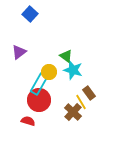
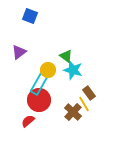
blue square: moved 2 px down; rotated 21 degrees counterclockwise
yellow circle: moved 1 px left, 2 px up
yellow line: moved 3 px right, 2 px down
red semicircle: rotated 56 degrees counterclockwise
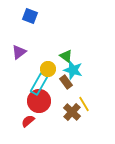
yellow circle: moved 1 px up
brown rectangle: moved 23 px left, 11 px up
red circle: moved 1 px down
brown cross: moved 1 px left
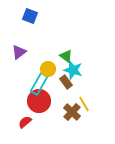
red semicircle: moved 3 px left, 1 px down
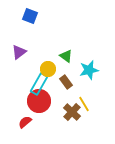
cyan star: moved 16 px right; rotated 30 degrees counterclockwise
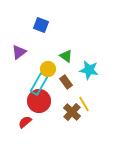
blue square: moved 11 px right, 9 px down
cyan star: rotated 24 degrees clockwise
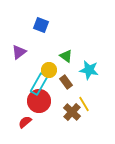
yellow circle: moved 1 px right, 1 px down
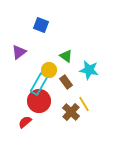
brown cross: moved 1 px left
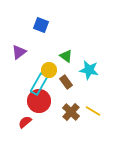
yellow line: moved 9 px right, 7 px down; rotated 28 degrees counterclockwise
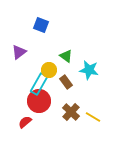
yellow line: moved 6 px down
